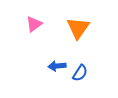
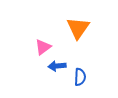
pink triangle: moved 9 px right, 23 px down
blue semicircle: moved 4 px down; rotated 30 degrees counterclockwise
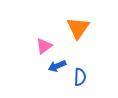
pink triangle: moved 1 px right, 1 px up
blue arrow: rotated 18 degrees counterclockwise
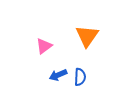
orange triangle: moved 9 px right, 8 px down
blue arrow: moved 1 px right, 9 px down
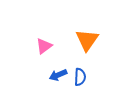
orange triangle: moved 4 px down
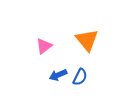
orange triangle: rotated 15 degrees counterclockwise
blue semicircle: rotated 24 degrees clockwise
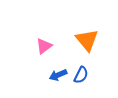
blue semicircle: moved 1 px right, 2 px up
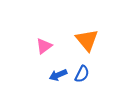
blue semicircle: moved 1 px right, 1 px up
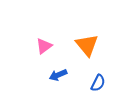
orange triangle: moved 5 px down
blue semicircle: moved 16 px right, 9 px down
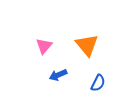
pink triangle: rotated 12 degrees counterclockwise
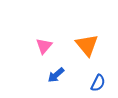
blue arrow: moved 2 px left; rotated 18 degrees counterclockwise
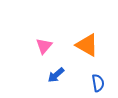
orange triangle: rotated 20 degrees counterclockwise
blue semicircle: rotated 36 degrees counterclockwise
